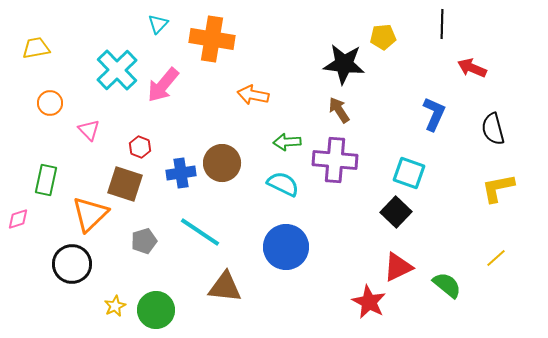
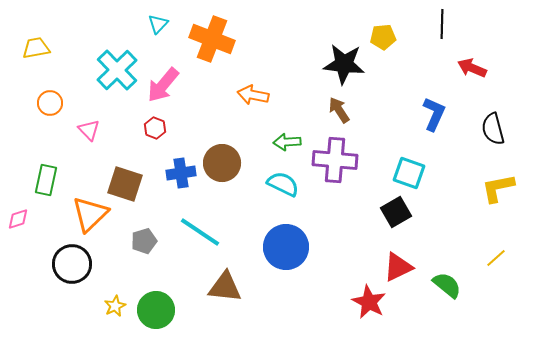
orange cross: rotated 12 degrees clockwise
red hexagon: moved 15 px right, 19 px up
black square: rotated 16 degrees clockwise
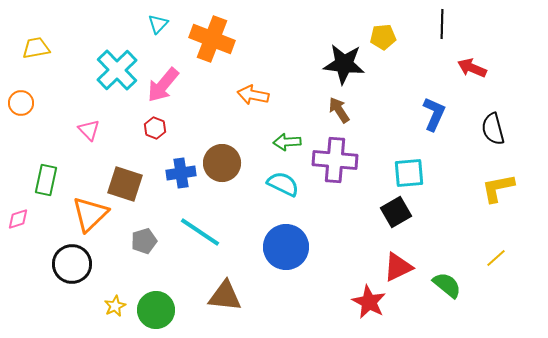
orange circle: moved 29 px left
cyan square: rotated 24 degrees counterclockwise
brown triangle: moved 9 px down
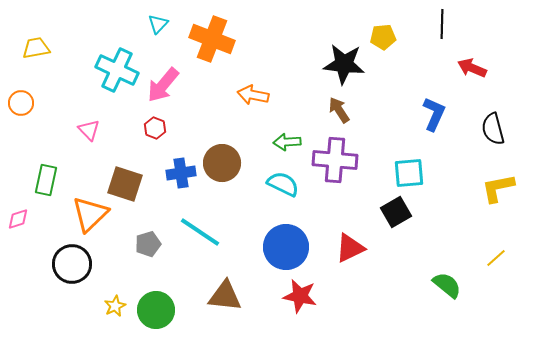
cyan cross: rotated 21 degrees counterclockwise
gray pentagon: moved 4 px right, 3 px down
red triangle: moved 48 px left, 19 px up
red star: moved 69 px left, 6 px up; rotated 16 degrees counterclockwise
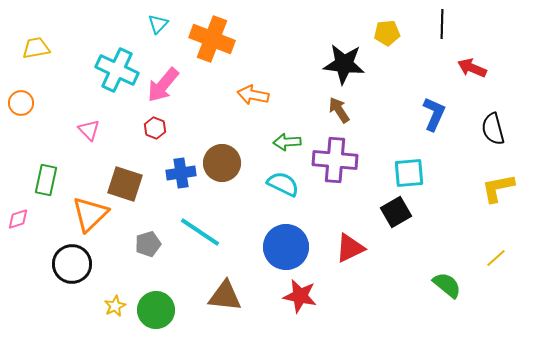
yellow pentagon: moved 4 px right, 4 px up
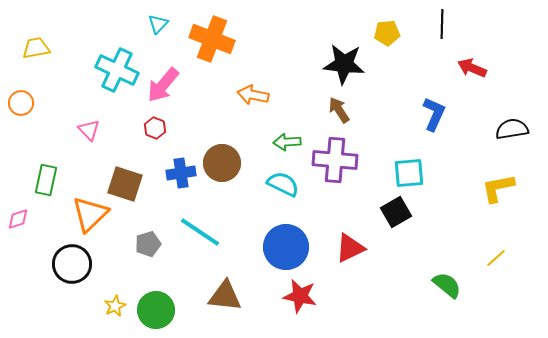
black semicircle: moved 19 px right; rotated 96 degrees clockwise
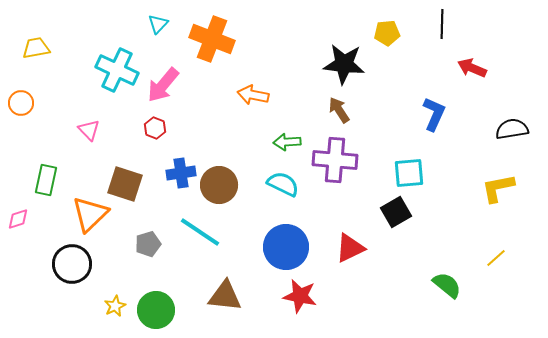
brown circle: moved 3 px left, 22 px down
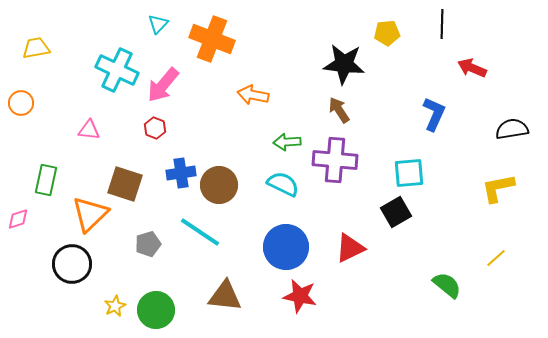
pink triangle: rotated 40 degrees counterclockwise
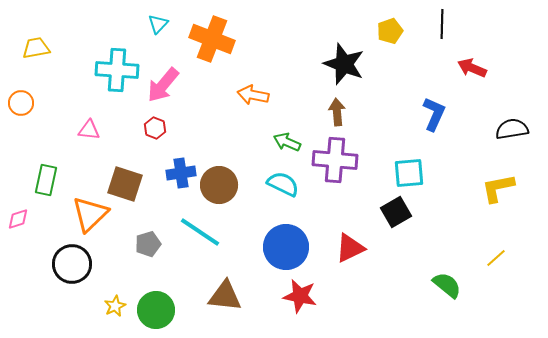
yellow pentagon: moved 3 px right, 2 px up; rotated 15 degrees counterclockwise
black star: rotated 15 degrees clockwise
cyan cross: rotated 21 degrees counterclockwise
brown arrow: moved 2 px left, 2 px down; rotated 28 degrees clockwise
green arrow: rotated 28 degrees clockwise
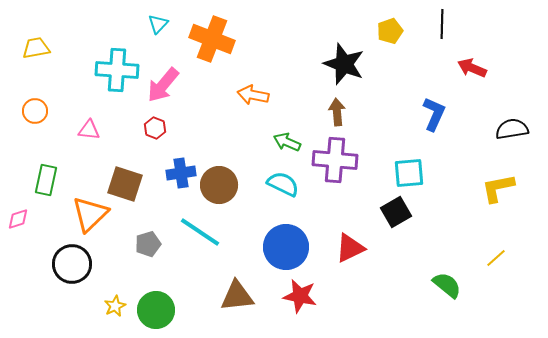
orange circle: moved 14 px right, 8 px down
brown triangle: moved 12 px right; rotated 12 degrees counterclockwise
